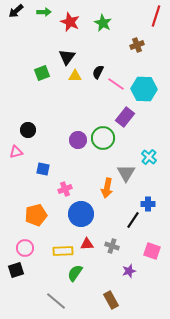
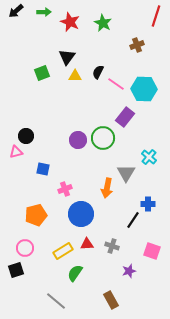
black circle: moved 2 px left, 6 px down
yellow rectangle: rotated 30 degrees counterclockwise
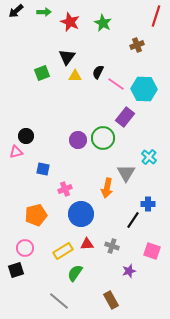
gray line: moved 3 px right
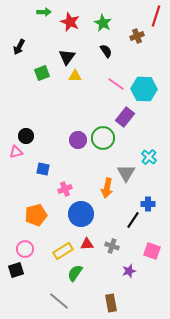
black arrow: moved 3 px right, 36 px down; rotated 21 degrees counterclockwise
brown cross: moved 9 px up
black semicircle: moved 8 px right, 21 px up; rotated 120 degrees clockwise
pink circle: moved 1 px down
brown rectangle: moved 3 px down; rotated 18 degrees clockwise
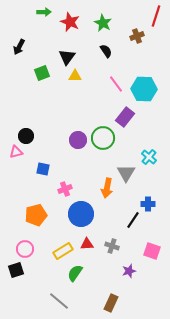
pink line: rotated 18 degrees clockwise
brown rectangle: rotated 36 degrees clockwise
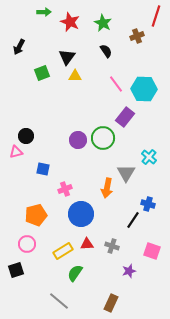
blue cross: rotated 16 degrees clockwise
pink circle: moved 2 px right, 5 px up
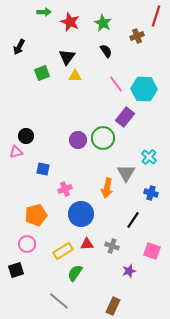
blue cross: moved 3 px right, 11 px up
brown rectangle: moved 2 px right, 3 px down
